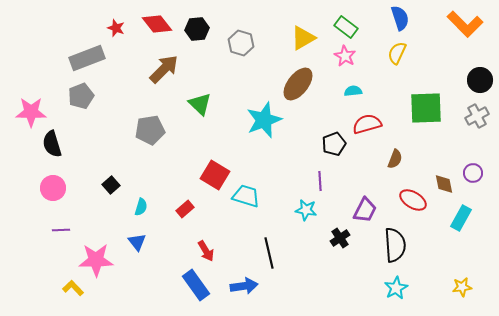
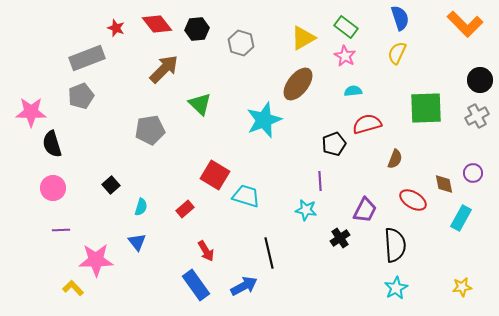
blue arrow at (244, 286): rotated 20 degrees counterclockwise
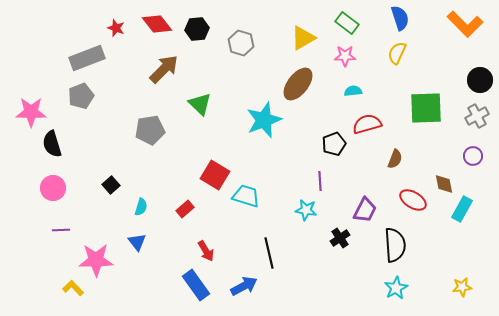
green rectangle at (346, 27): moved 1 px right, 4 px up
pink star at (345, 56): rotated 30 degrees counterclockwise
purple circle at (473, 173): moved 17 px up
cyan rectangle at (461, 218): moved 1 px right, 9 px up
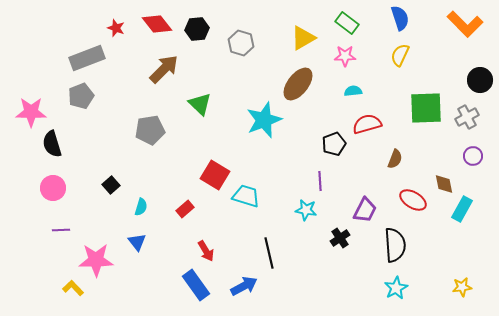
yellow semicircle at (397, 53): moved 3 px right, 2 px down
gray cross at (477, 116): moved 10 px left, 1 px down
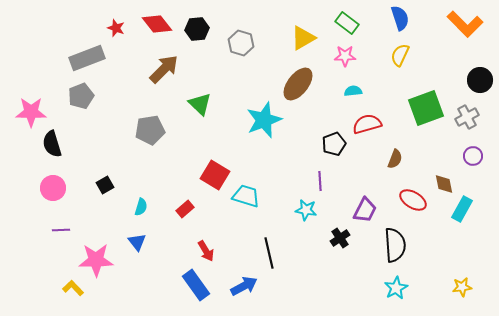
green square at (426, 108): rotated 18 degrees counterclockwise
black square at (111, 185): moved 6 px left; rotated 12 degrees clockwise
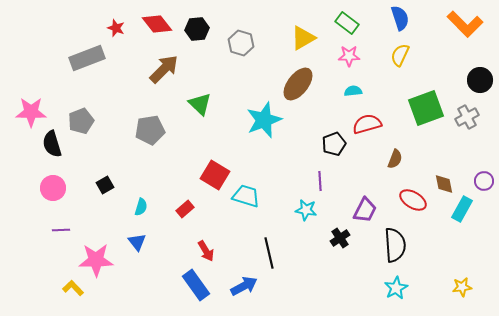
pink star at (345, 56): moved 4 px right
gray pentagon at (81, 96): moved 25 px down
purple circle at (473, 156): moved 11 px right, 25 px down
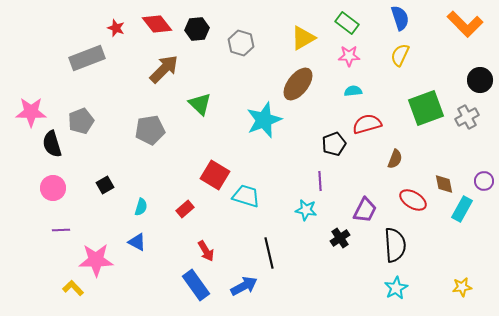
blue triangle at (137, 242): rotated 24 degrees counterclockwise
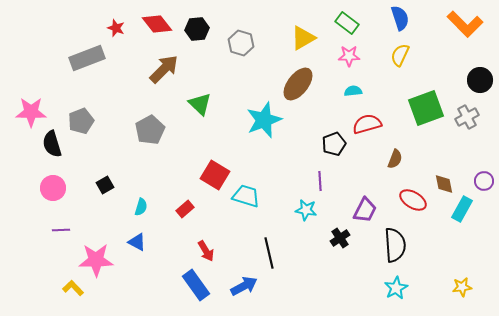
gray pentagon at (150, 130): rotated 20 degrees counterclockwise
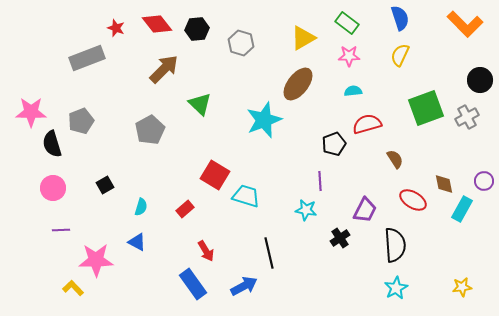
brown semicircle at (395, 159): rotated 54 degrees counterclockwise
blue rectangle at (196, 285): moved 3 px left, 1 px up
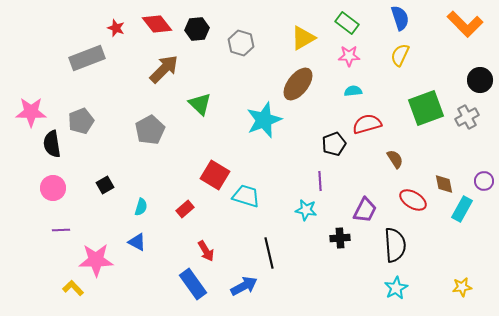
black semicircle at (52, 144): rotated 8 degrees clockwise
black cross at (340, 238): rotated 30 degrees clockwise
